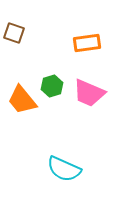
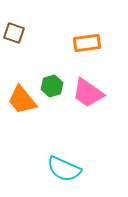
pink trapezoid: moved 1 px left; rotated 12 degrees clockwise
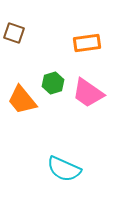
green hexagon: moved 1 px right, 3 px up
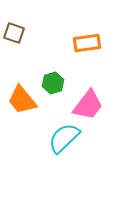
pink trapezoid: moved 12 px down; rotated 88 degrees counterclockwise
cyan semicircle: moved 31 px up; rotated 112 degrees clockwise
